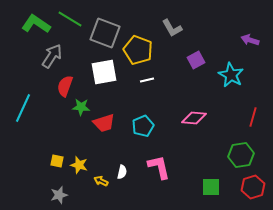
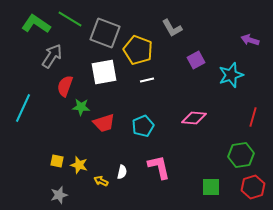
cyan star: rotated 25 degrees clockwise
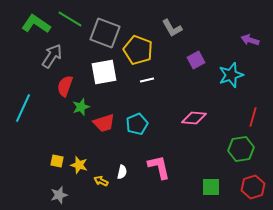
green star: rotated 24 degrees counterclockwise
cyan pentagon: moved 6 px left, 2 px up
green hexagon: moved 6 px up
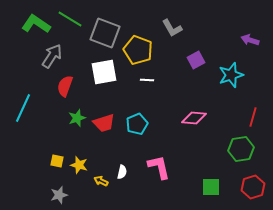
white line: rotated 16 degrees clockwise
green star: moved 4 px left, 11 px down
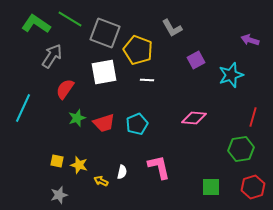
red semicircle: moved 3 px down; rotated 15 degrees clockwise
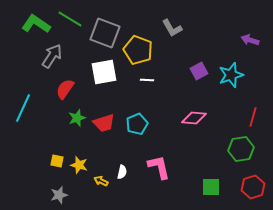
purple square: moved 3 px right, 11 px down
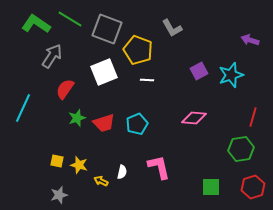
gray square: moved 2 px right, 4 px up
white square: rotated 12 degrees counterclockwise
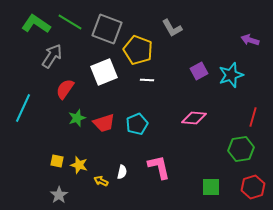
green line: moved 3 px down
gray star: rotated 18 degrees counterclockwise
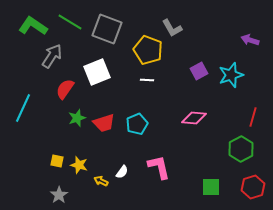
green L-shape: moved 3 px left, 2 px down
yellow pentagon: moved 10 px right
white square: moved 7 px left
green hexagon: rotated 20 degrees counterclockwise
white semicircle: rotated 24 degrees clockwise
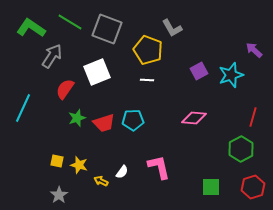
green L-shape: moved 2 px left, 2 px down
purple arrow: moved 4 px right, 10 px down; rotated 24 degrees clockwise
cyan pentagon: moved 4 px left, 4 px up; rotated 20 degrees clockwise
